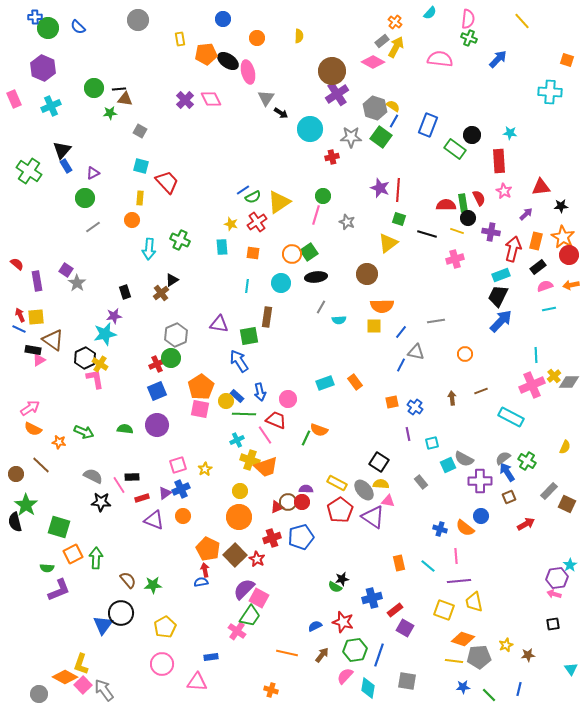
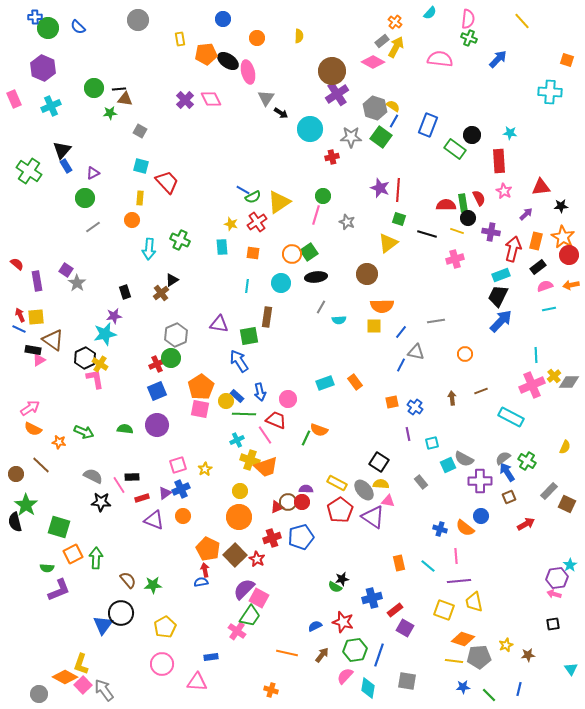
blue line at (243, 190): rotated 64 degrees clockwise
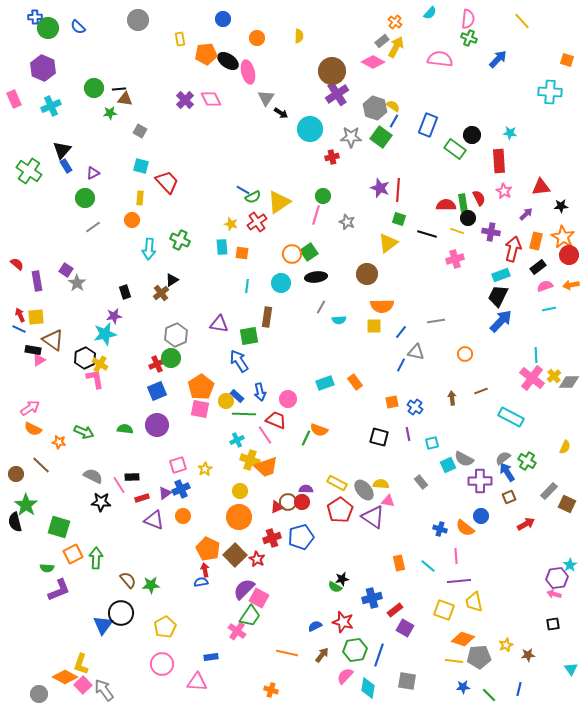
orange square at (253, 253): moved 11 px left
pink cross at (532, 385): moved 7 px up; rotated 30 degrees counterclockwise
black square at (379, 462): moved 25 px up; rotated 18 degrees counterclockwise
green star at (153, 585): moved 2 px left
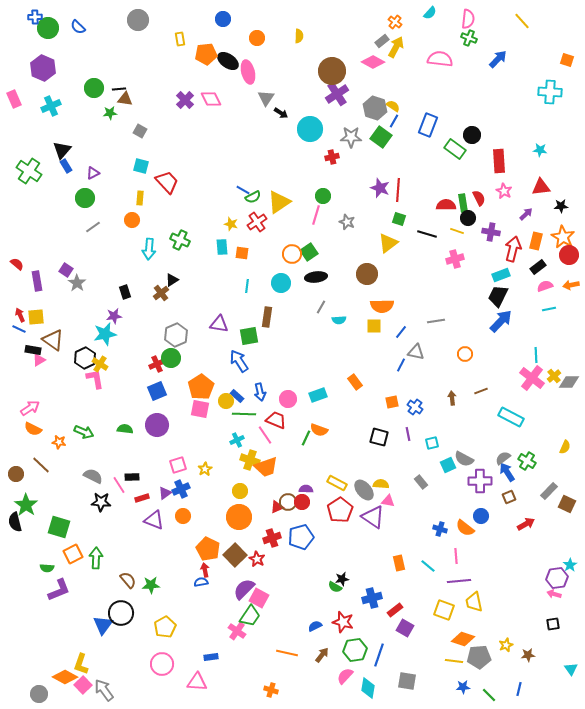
cyan star at (510, 133): moved 30 px right, 17 px down
cyan rectangle at (325, 383): moved 7 px left, 12 px down
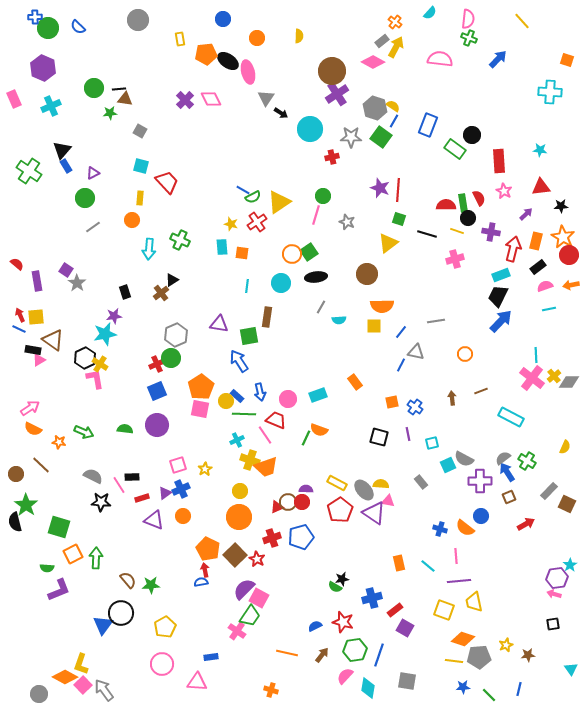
purple triangle at (373, 517): moved 1 px right, 4 px up
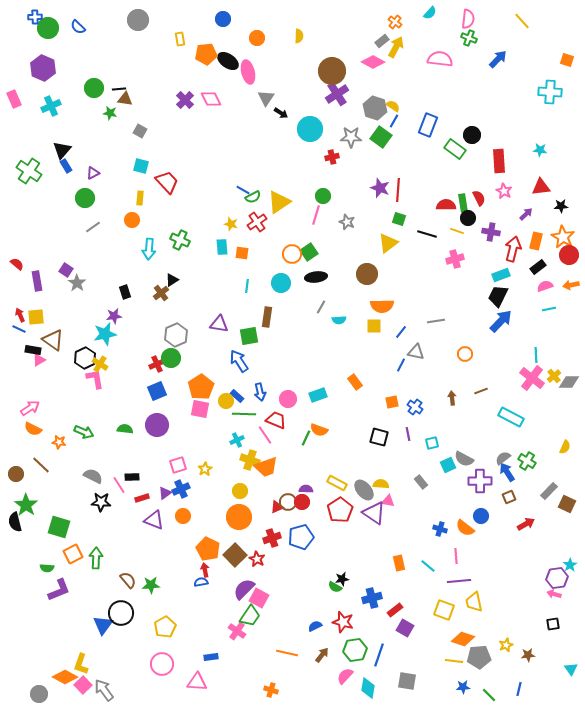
green star at (110, 113): rotated 16 degrees clockwise
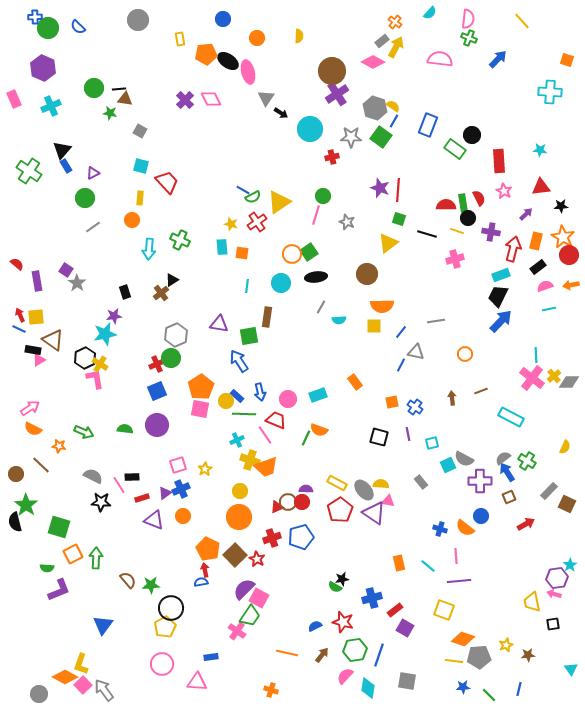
orange star at (59, 442): moved 4 px down
yellow trapezoid at (474, 602): moved 58 px right
black circle at (121, 613): moved 50 px right, 5 px up
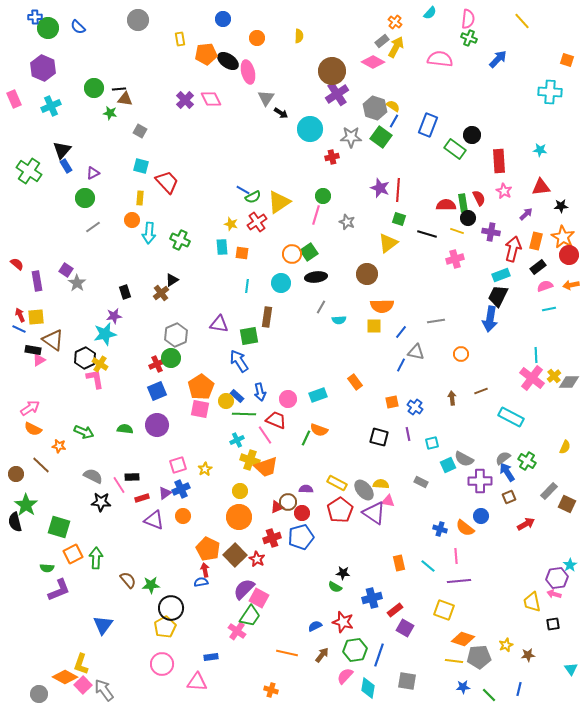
cyan arrow at (149, 249): moved 16 px up
blue arrow at (501, 321): moved 11 px left, 2 px up; rotated 145 degrees clockwise
orange circle at (465, 354): moved 4 px left
gray rectangle at (421, 482): rotated 24 degrees counterclockwise
red circle at (302, 502): moved 11 px down
black star at (342, 579): moved 1 px right, 6 px up; rotated 16 degrees clockwise
